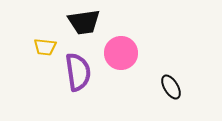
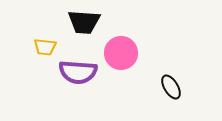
black trapezoid: rotated 12 degrees clockwise
purple semicircle: rotated 102 degrees clockwise
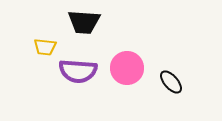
pink circle: moved 6 px right, 15 px down
purple semicircle: moved 1 px up
black ellipse: moved 5 px up; rotated 10 degrees counterclockwise
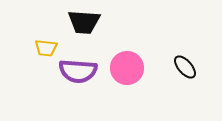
yellow trapezoid: moved 1 px right, 1 px down
black ellipse: moved 14 px right, 15 px up
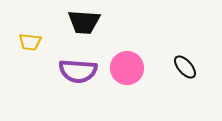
yellow trapezoid: moved 16 px left, 6 px up
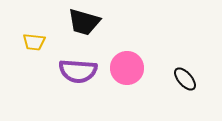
black trapezoid: rotated 12 degrees clockwise
yellow trapezoid: moved 4 px right
black ellipse: moved 12 px down
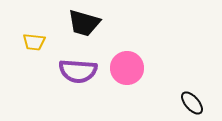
black trapezoid: moved 1 px down
black ellipse: moved 7 px right, 24 px down
